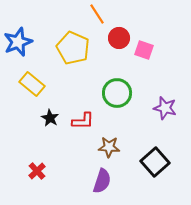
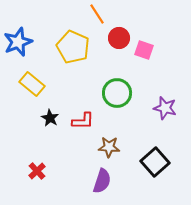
yellow pentagon: moved 1 px up
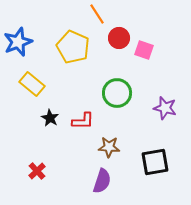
black square: rotated 32 degrees clockwise
